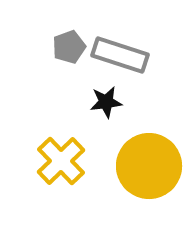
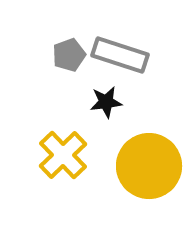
gray pentagon: moved 8 px down
yellow cross: moved 2 px right, 6 px up
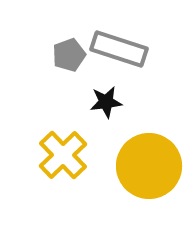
gray rectangle: moved 1 px left, 6 px up
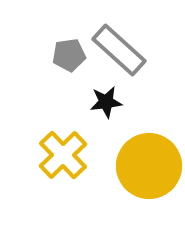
gray rectangle: moved 1 px down; rotated 24 degrees clockwise
gray pentagon: rotated 12 degrees clockwise
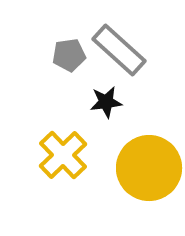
yellow circle: moved 2 px down
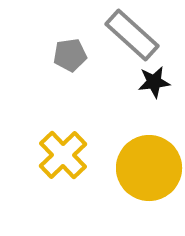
gray rectangle: moved 13 px right, 15 px up
gray pentagon: moved 1 px right
black star: moved 48 px right, 20 px up
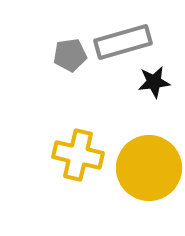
gray rectangle: moved 9 px left, 7 px down; rotated 58 degrees counterclockwise
yellow cross: moved 15 px right; rotated 33 degrees counterclockwise
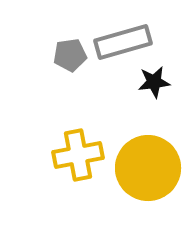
yellow cross: rotated 24 degrees counterclockwise
yellow circle: moved 1 px left
